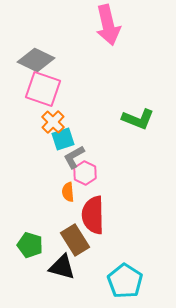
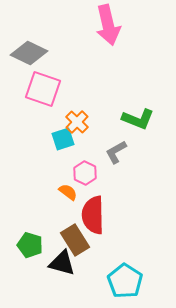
gray diamond: moved 7 px left, 7 px up
orange cross: moved 24 px right
gray L-shape: moved 42 px right, 5 px up
orange semicircle: rotated 132 degrees clockwise
black triangle: moved 4 px up
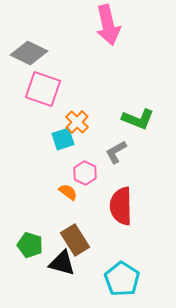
red semicircle: moved 28 px right, 9 px up
cyan pentagon: moved 3 px left, 2 px up
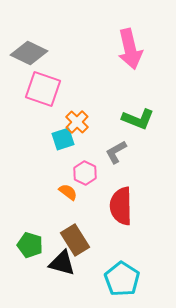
pink arrow: moved 22 px right, 24 px down
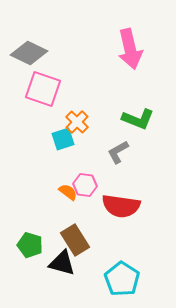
gray L-shape: moved 2 px right
pink hexagon: moved 12 px down; rotated 20 degrees counterclockwise
red semicircle: rotated 81 degrees counterclockwise
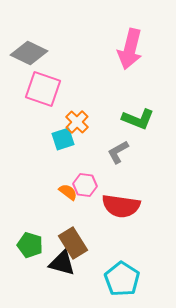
pink arrow: rotated 27 degrees clockwise
brown rectangle: moved 2 px left, 3 px down
